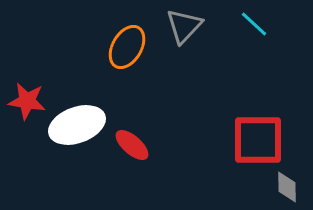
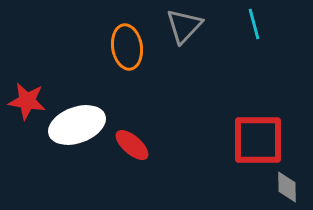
cyan line: rotated 32 degrees clockwise
orange ellipse: rotated 39 degrees counterclockwise
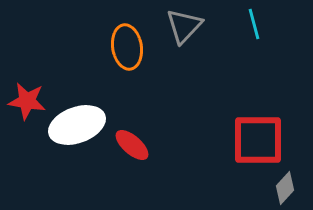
gray diamond: moved 2 px left, 1 px down; rotated 44 degrees clockwise
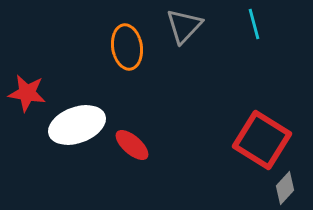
red star: moved 8 px up
red square: moved 4 px right; rotated 32 degrees clockwise
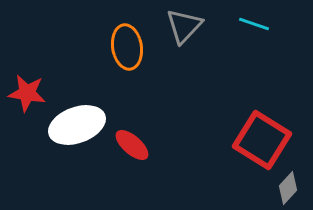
cyan line: rotated 56 degrees counterclockwise
gray diamond: moved 3 px right
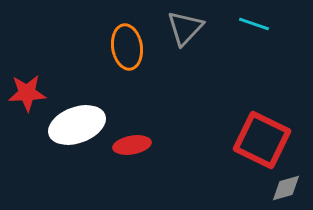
gray triangle: moved 1 px right, 2 px down
red star: rotated 12 degrees counterclockwise
red square: rotated 6 degrees counterclockwise
red ellipse: rotated 51 degrees counterclockwise
gray diamond: moved 2 px left; rotated 32 degrees clockwise
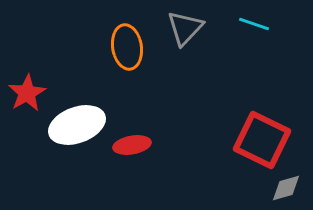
red star: rotated 27 degrees counterclockwise
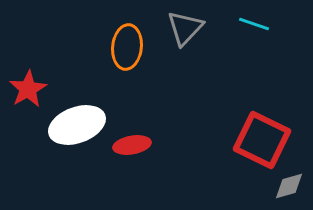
orange ellipse: rotated 15 degrees clockwise
red star: moved 1 px right, 4 px up
gray diamond: moved 3 px right, 2 px up
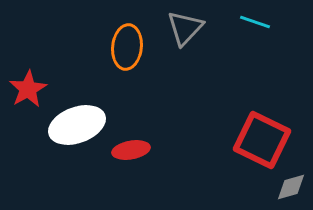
cyan line: moved 1 px right, 2 px up
red ellipse: moved 1 px left, 5 px down
gray diamond: moved 2 px right, 1 px down
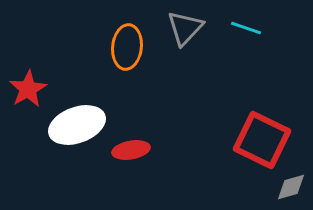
cyan line: moved 9 px left, 6 px down
